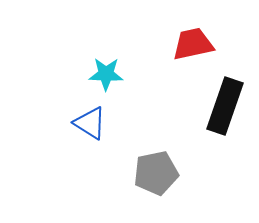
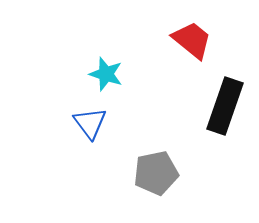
red trapezoid: moved 1 px left, 4 px up; rotated 51 degrees clockwise
cyan star: rotated 16 degrees clockwise
blue triangle: rotated 21 degrees clockwise
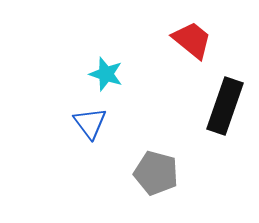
gray pentagon: rotated 27 degrees clockwise
